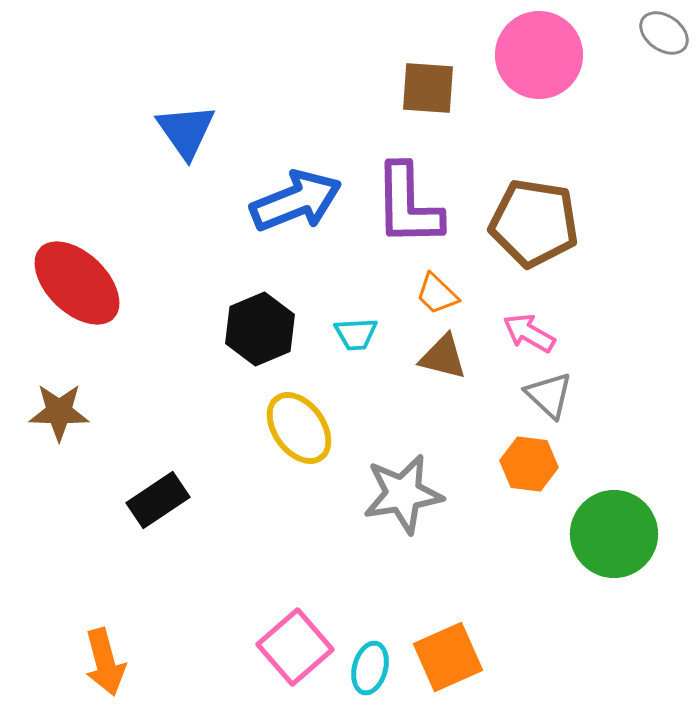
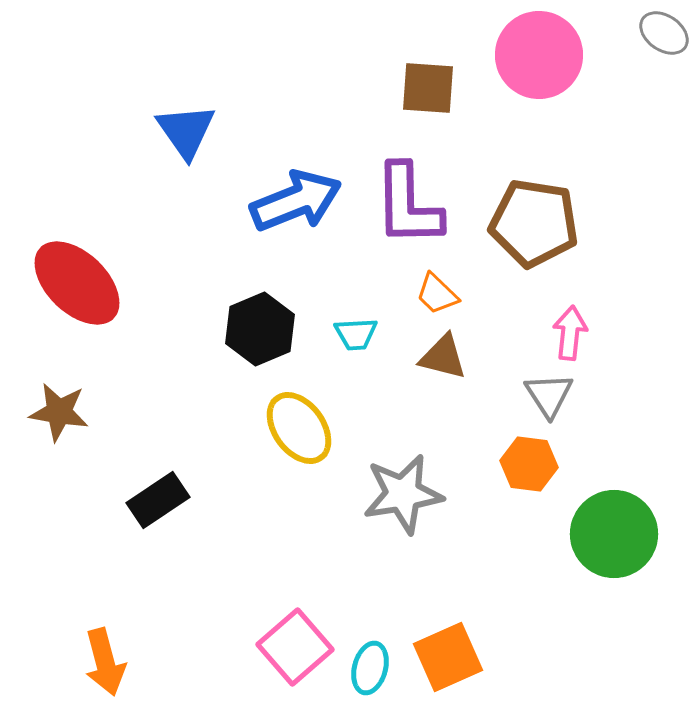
pink arrow: moved 41 px right; rotated 66 degrees clockwise
gray triangle: rotated 14 degrees clockwise
brown star: rotated 8 degrees clockwise
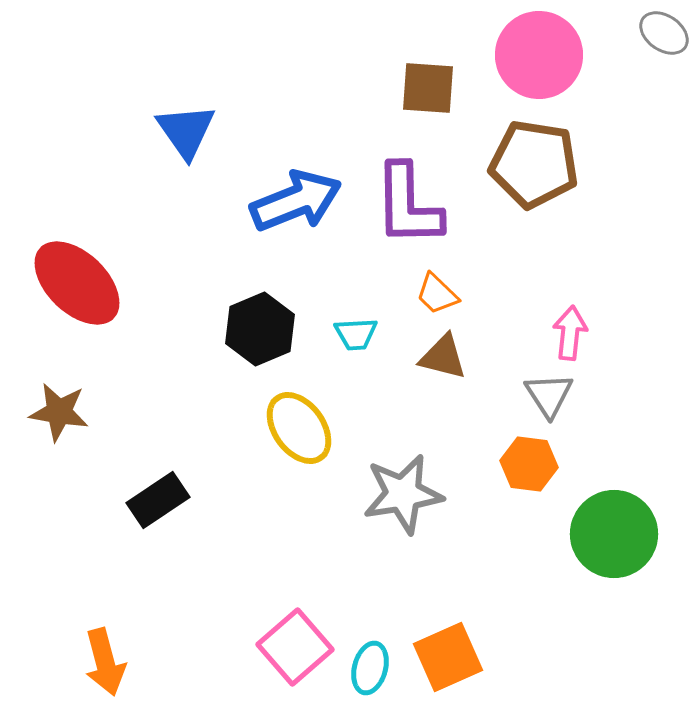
brown pentagon: moved 59 px up
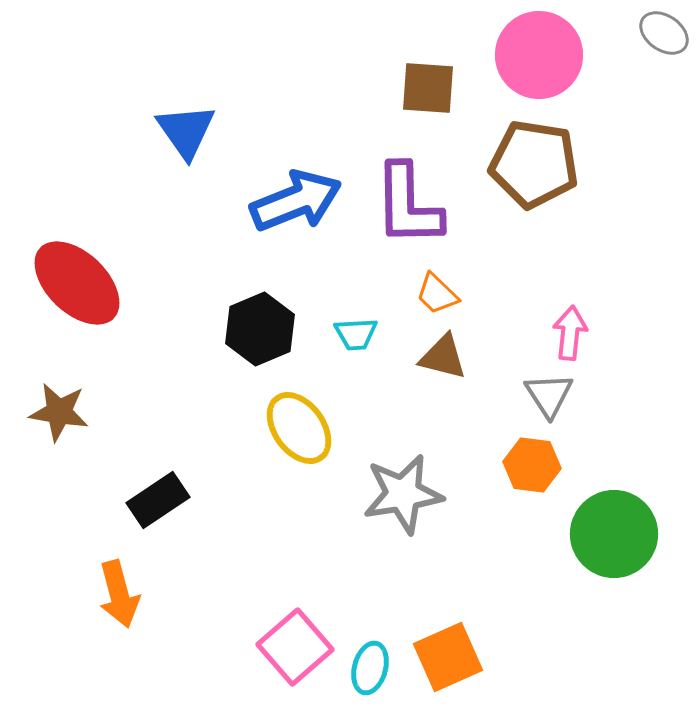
orange hexagon: moved 3 px right, 1 px down
orange arrow: moved 14 px right, 68 px up
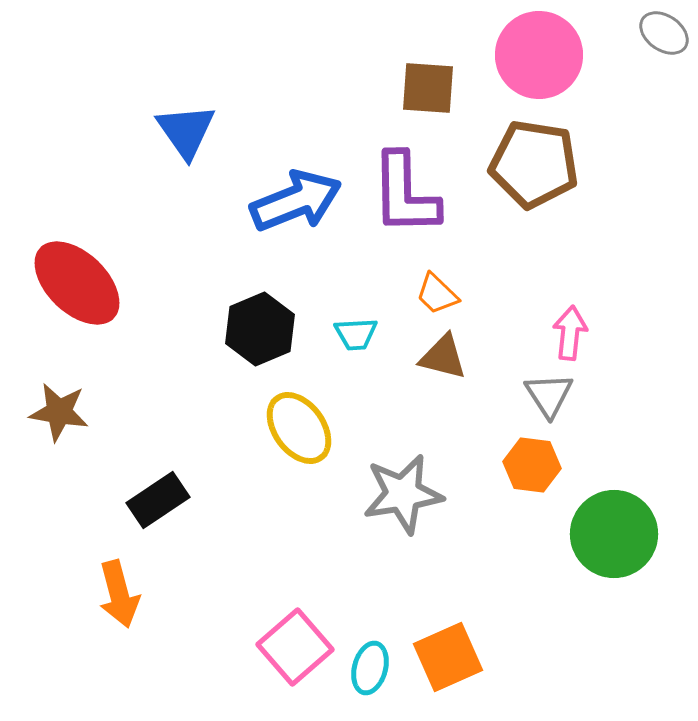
purple L-shape: moved 3 px left, 11 px up
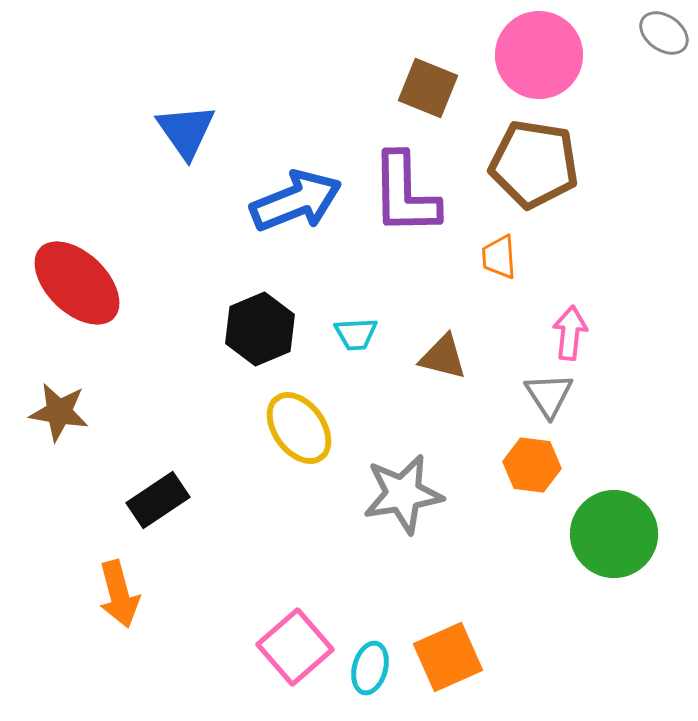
brown square: rotated 18 degrees clockwise
orange trapezoid: moved 62 px right, 37 px up; rotated 42 degrees clockwise
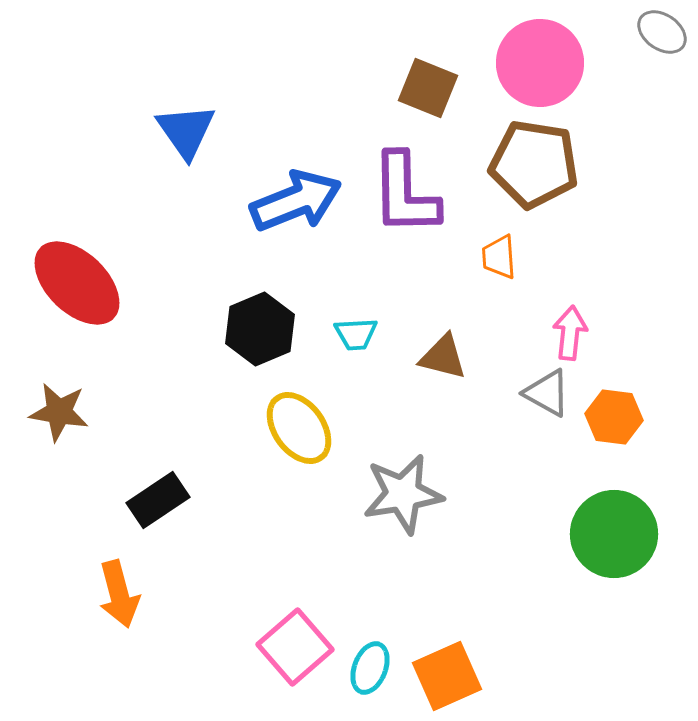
gray ellipse: moved 2 px left, 1 px up
pink circle: moved 1 px right, 8 px down
gray triangle: moved 2 px left, 2 px up; rotated 28 degrees counterclockwise
orange hexagon: moved 82 px right, 48 px up
orange square: moved 1 px left, 19 px down
cyan ellipse: rotated 6 degrees clockwise
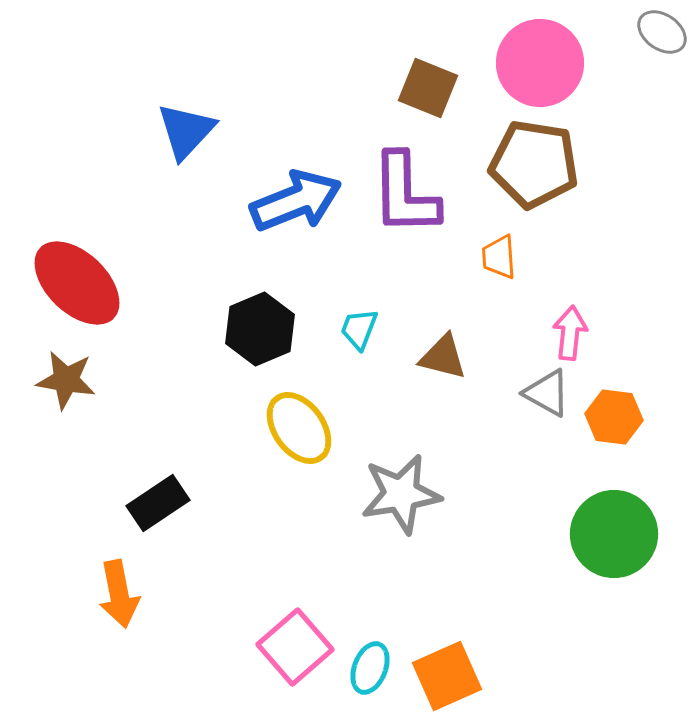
blue triangle: rotated 18 degrees clockwise
cyan trapezoid: moved 3 px right, 5 px up; rotated 114 degrees clockwise
brown star: moved 7 px right, 32 px up
gray star: moved 2 px left
black rectangle: moved 3 px down
orange arrow: rotated 4 degrees clockwise
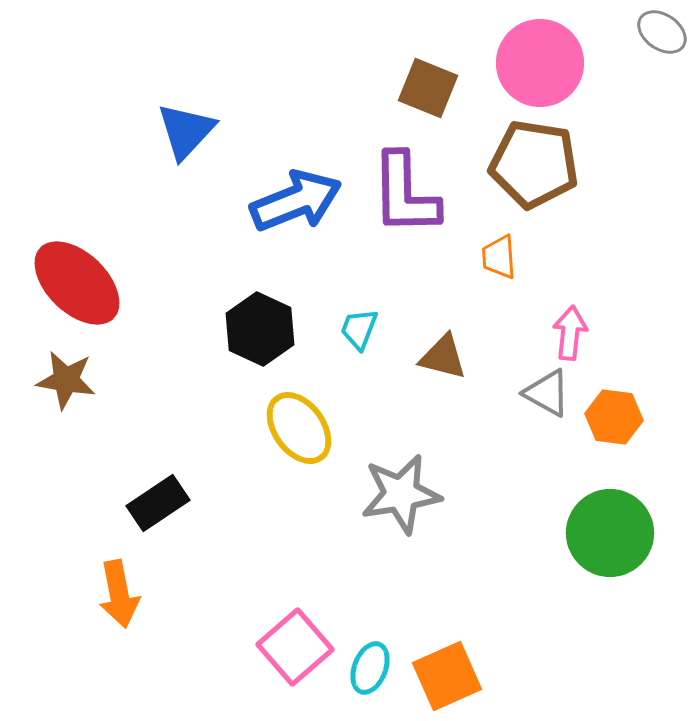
black hexagon: rotated 12 degrees counterclockwise
green circle: moved 4 px left, 1 px up
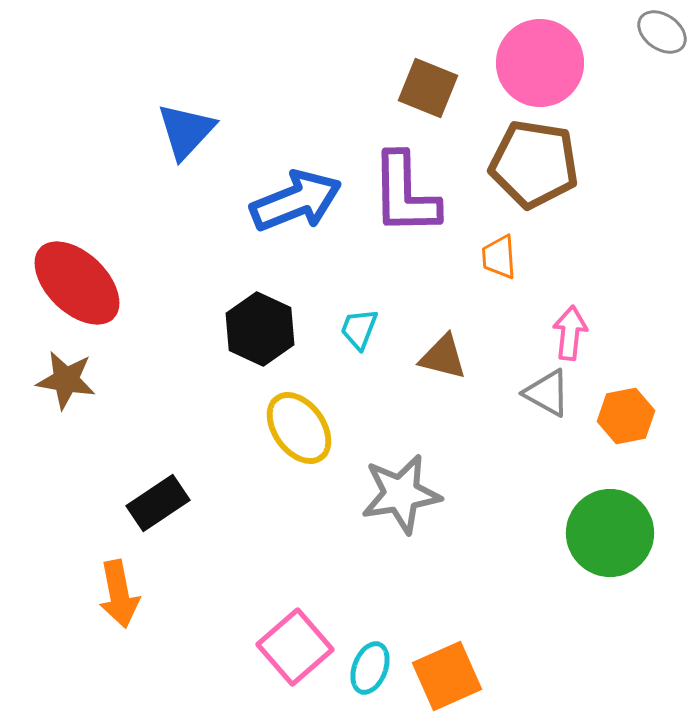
orange hexagon: moved 12 px right, 1 px up; rotated 18 degrees counterclockwise
